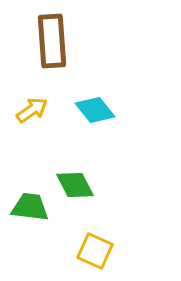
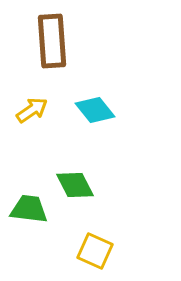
green trapezoid: moved 1 px left, 2 px down
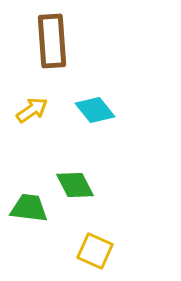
green trapezoid: moved 1 px up
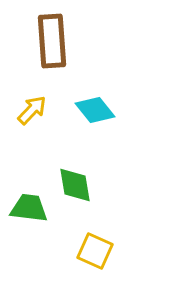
yellow arrow: rotated 12 degrees counterclockwise
green diamond: rotated 18 degrees clockwise
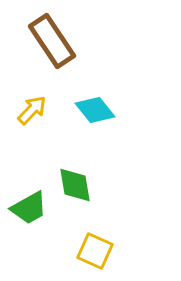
brown rectangle: rotated 30 degrees counterclockwise
green trapezoid: rotated 144 degrees clockwise
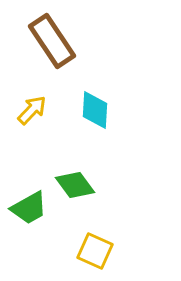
cyan diamond: rotated 42 degrees clockwise
green diamond: rotated 27 degrees counterclockwise
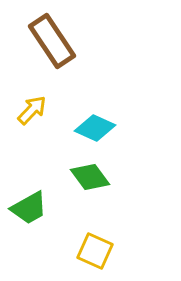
cyan diamond: moved 18 px down; rotated 69 degrees counterclockwise
green diamond: moved 15 px right, 8 px up
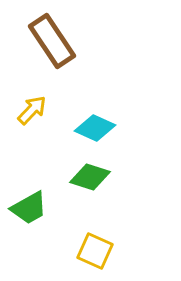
green diamond: rotated 36 degrees counterclockwise
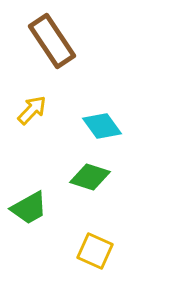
cyan diamond: moved 7 px right, 2 px up; rotated 30 degrees clockwise
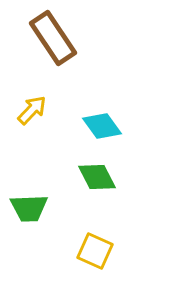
brown rectangle: moved 1 px right, 3 px up
green diamond: moved 7 px right; rotated 45 degrees clockwise
green trapezoid: rotated 27 degrees clockwise
